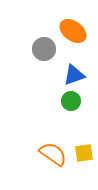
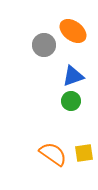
gray circle: moved 4 px up
blue triangle: moved 1 px left, 1 px down
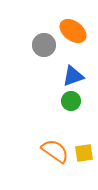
orange semicircle: moved 2 px right, 3 px up
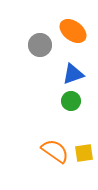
gray circle: moved 4 px left
blue triangle: moved 2 px up
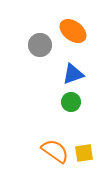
green circle: moved 1 px down
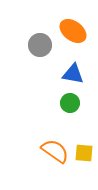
blue triangle: rotated 30 degrees clockwise
green circle: moved 1 px left, 1 px down
yellow square: rotated 12 degrees clockwise
